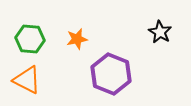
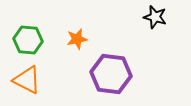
black star: moved 5 px left, 15 px up; rotated 15 degrees counterclockwise
green hexagon: moved 2 px left, 1 px down
purple hexagon: rotated 15 degrees counterclockwise
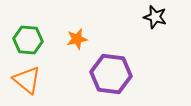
orange triangle: rotated 12 degrees clockwise
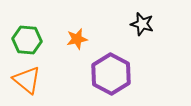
black star: moved 13 px left, 7 px down
green hexagon: moved 1 px left
purple hexagon: rotated 21 degrees clockwise
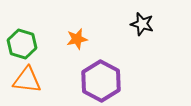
green hexagon: moved 5 px left, 4 px down; rotated 12 degrees clockwise
purple hexagon: moved 10 px left, 7 px down
orange triangle: rotated 32 degrees counterclockwise
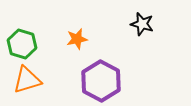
orange triangle: rotated 24 degrees counterclockwise
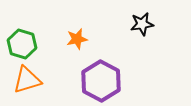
black star: rotated 25 degrees counterclockwise
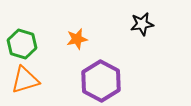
orange triangle: moved 2 px left
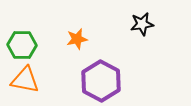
green hexagon: moved 1 px down; rotated 16 degrees counterclockwise
orange triangle: rotated 28 degrees clockwise
